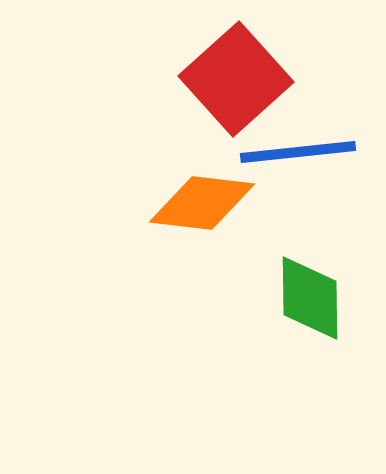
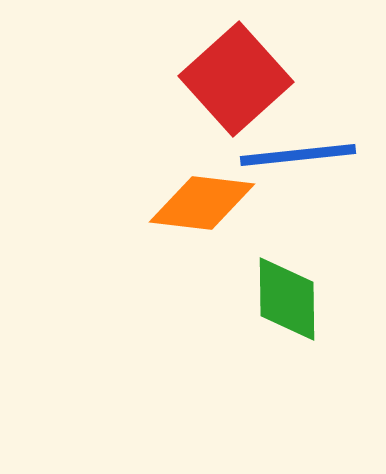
blue line: moved 3 px down
green diamond: moved 23 px left, 1 px down
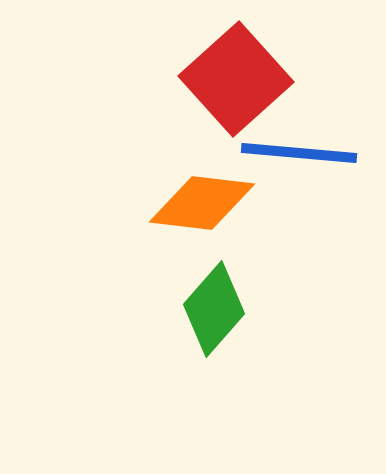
blue line: moved 1 px right, 2 px up; rotated 11 degrees clockwise
green diamond: moved 73 px left, 10 px down; rotated 42 degrees clockwise
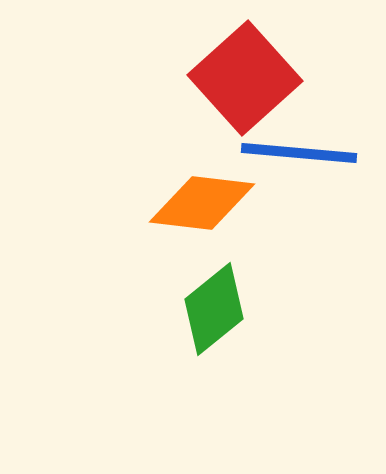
red square: moved 9 px right, 1 px up
green diamond: rotated 10 degrees clockwise
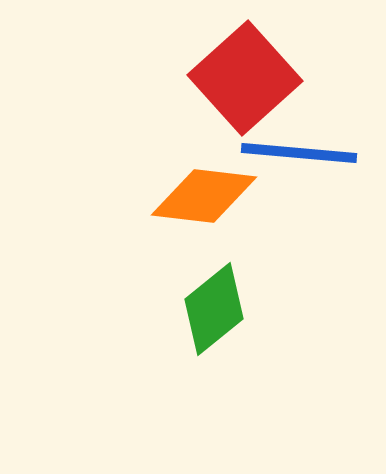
orange diamond: moved 2 px right, 7 px up
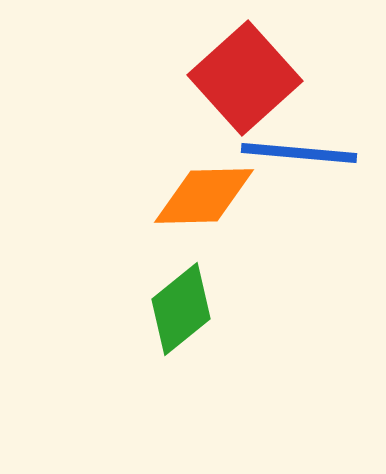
orange diamond: rotated 8 degrees counterclockwise
green diamond: moved 33 px left
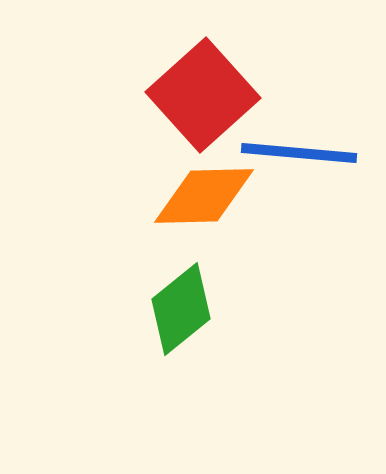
red square: moved 42 px left, 17 px down
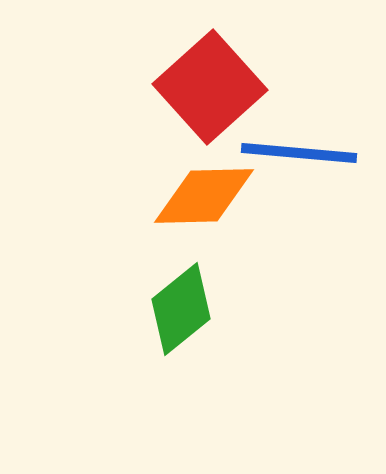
red square: moved 7 px right, 8 px up
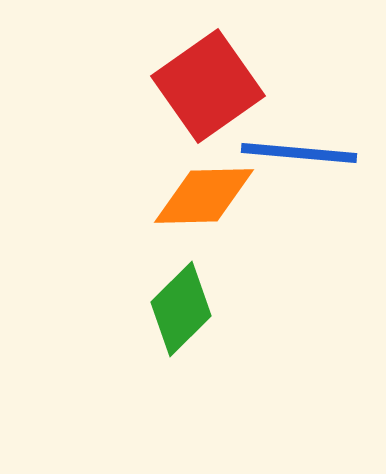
red square: moved 2 px left, 1 px up; rotated 7 degrees clockwise
green diamond: rotated 6 degrees counterclockwise
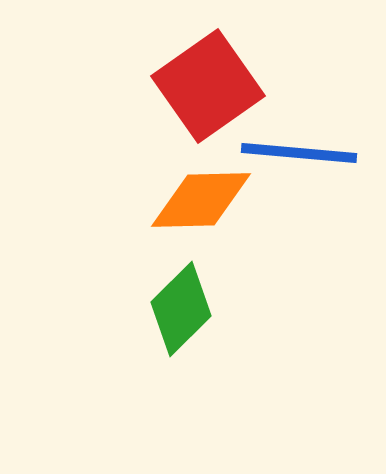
orange diamond: moved 3 px left, 4 px down
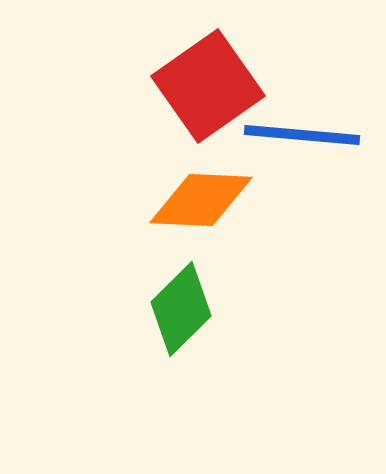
blue line: moved 3 px right, 18 px up
orange diamond: rotated 4 degrees clockwise
